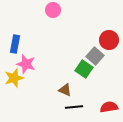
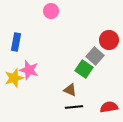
pink circle: moved 2 px left, 1 px down
blue rectangle: moved 1 px right, 2 px up
pink star: moved 3 px right, 6 px down
brown triangle: moved 5 px right
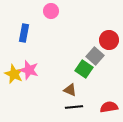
blue rectangle: moved 8 px right, 9 px up
yellow star: moved 4 px up; rotated 30 degrees counterclockwise
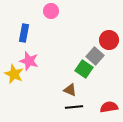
pink star: moved 9 px up
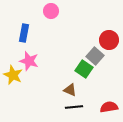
yellow star: moved 1 px left, 1 px down
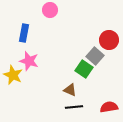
pink circle: moved 1 px left, 1 px up
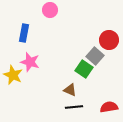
pink star: moved 1 px right, 1 px down
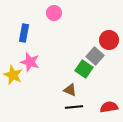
pink circle: moved 4 px right, 3 px down
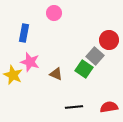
brown triangle: moved 14 px left, 16 px up
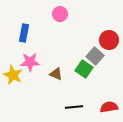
pink circle: moved 6 px right, 1 px down
pink star: rotated 18 degrees counterclockwise
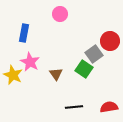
red circle: moved 1 px right, 1 px down
gray square: moved 1 px left, 2 px up; rotated 12 degrees clockwise
pink star: rotated 30 degrees clockwise
brown triangle: rotated 32 degrees clockwise
